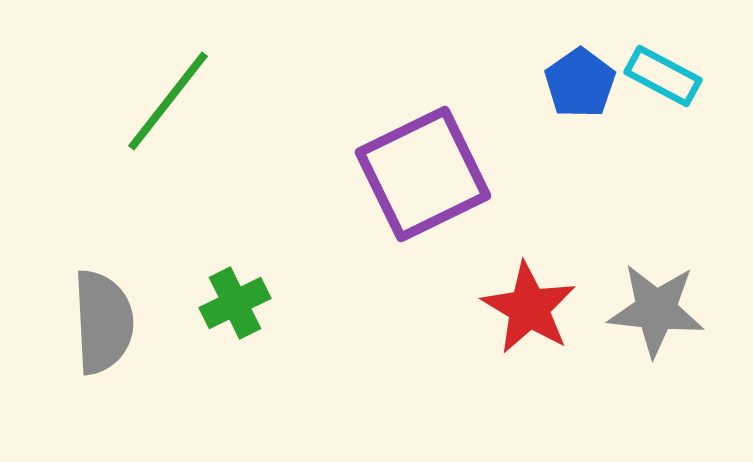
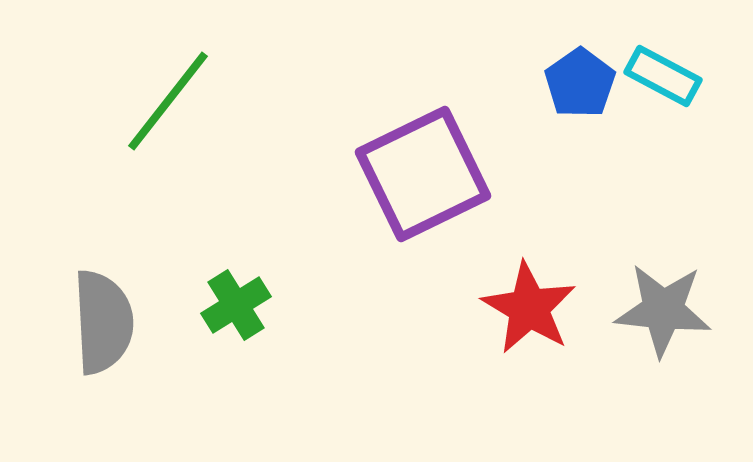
green cross: moved 1 px right, 2 px down; rotated 6 degrees counterclockwise
gray star: moved 7 px right
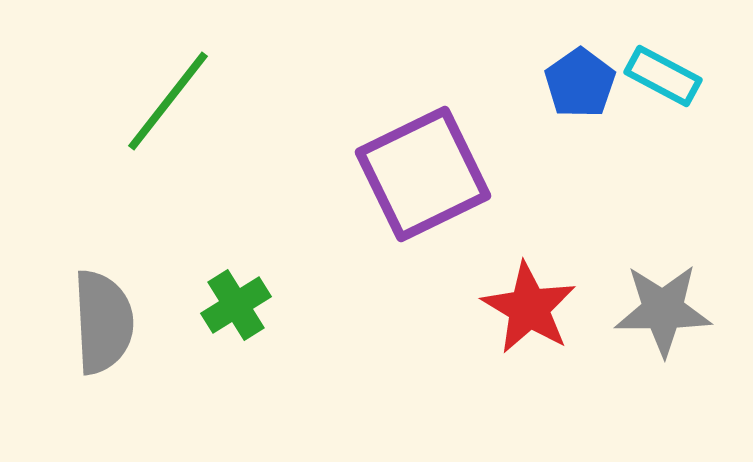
gray star: rotated 6 degrees counterclockwise
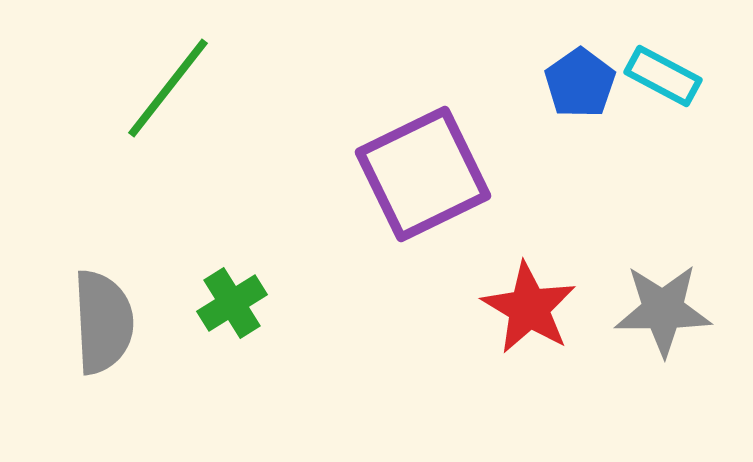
green line: moved 13 px up
green cross: moved 4 px left, 2 px up
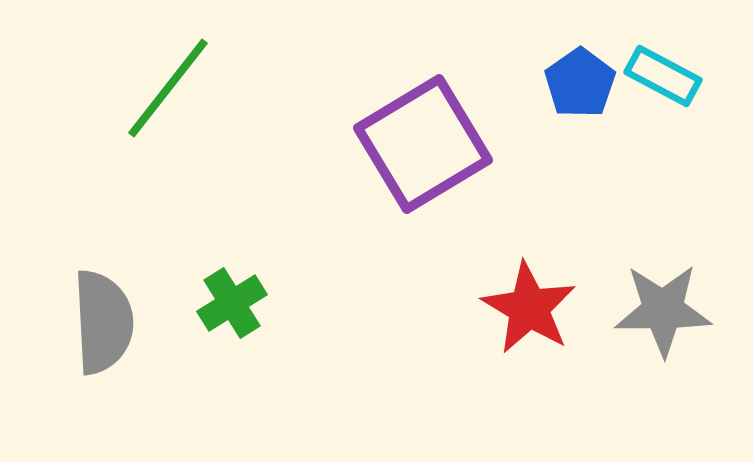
purple square: moved 30 px up; rotated 5 degrees counterclockwise
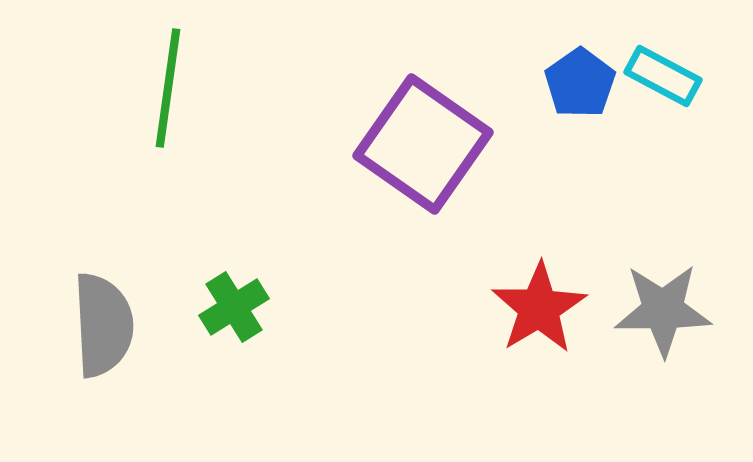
green line: rotated 30 degrees counterclockwise
purple square: rotated 24 degrees counterclockwise
green cross: moved 2 px right, 4 px down
red star: moved 10 px right; rotated 10 degrees clockwise
gray semicircle: moved 3 px down
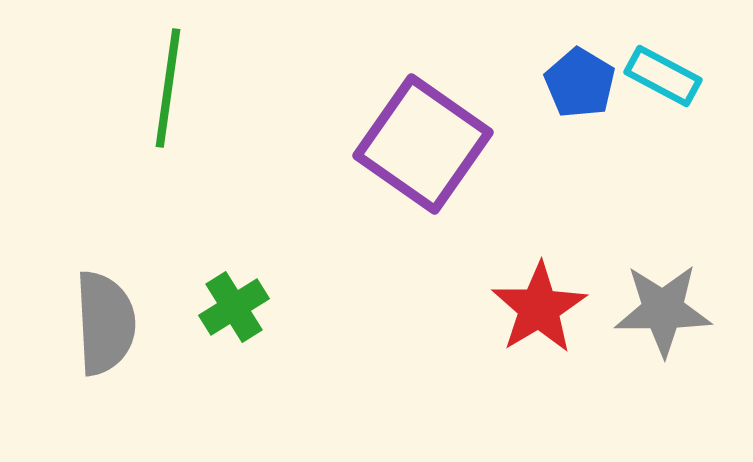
blue pentagon: rotated 6 degrees counterclockwise
gray semicircle: moved 2 px right, 2 px up
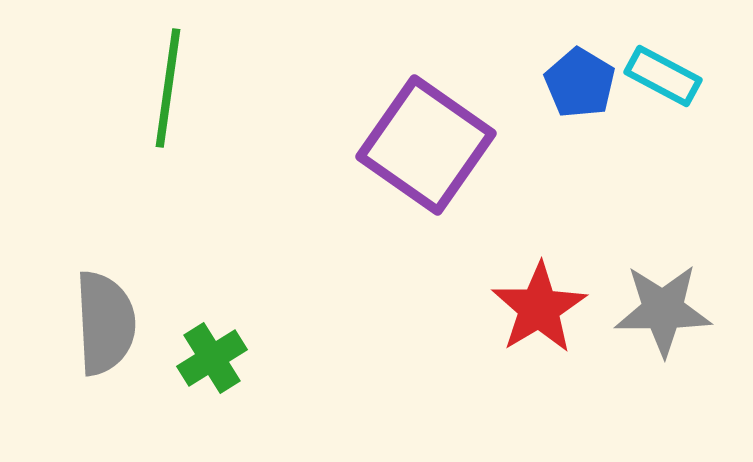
purple square: moved 3 px right, 1 px down
green cross: moved 22 px left, 51 px down
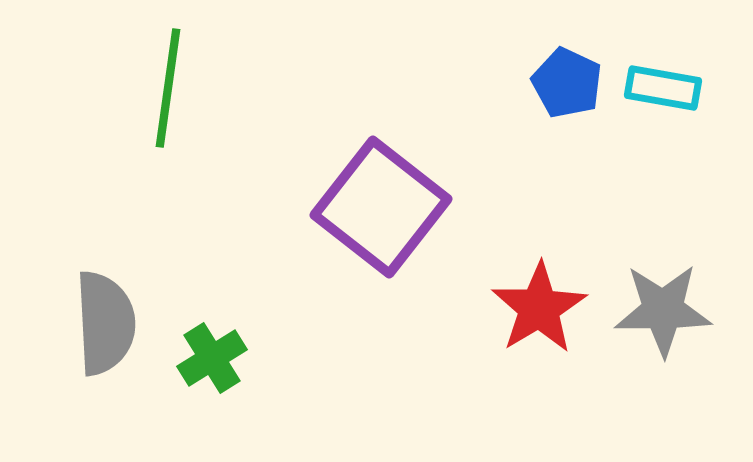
cyan rectangle: moved 12 px down; rotated 18 degrees counterclockwise
blue pentagon: moved 13 px left; rotated 6 degrees counterclockwise
purple square: moved 45 px left, 62 px down; rotated 3 degrees clockwise
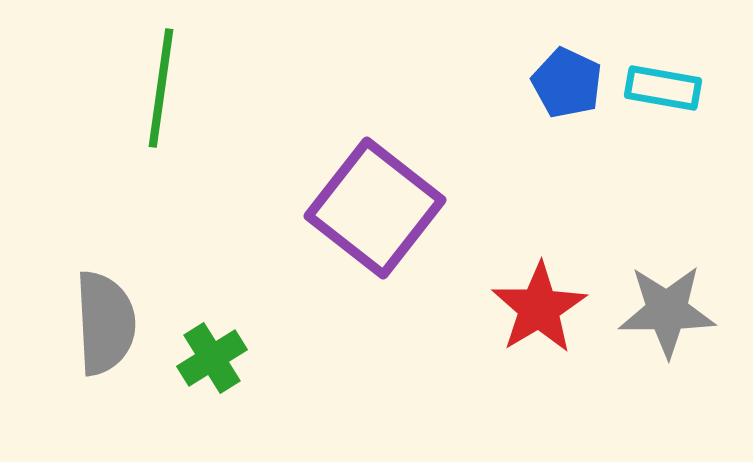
green line: moved 7 px left
purple square: moved 6 px left, 1 px down
gray star: moved 4 px right, 1 px down
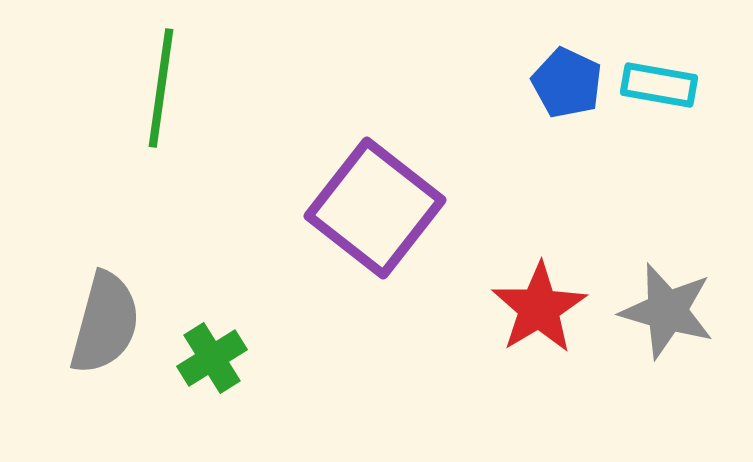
cyan rectangle: moved 4 px left, 3 px up
gray star: rotated 16 degrees clockwise
gray semicircle: rotated 18 degrees clockwise
